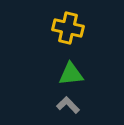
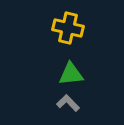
gray L-shape: moved 2 px up
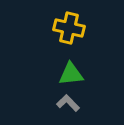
yellow cross: moved 1 px right
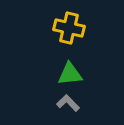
green triangle: moved 1 px left
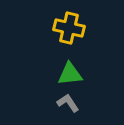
gray L-shape: rotated 10 degrees clockwise
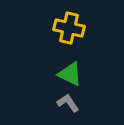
green triangle: rotated 32 degrees clockwise
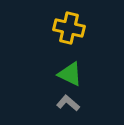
gray L-shape: rotated 15 degrees counterclockwise
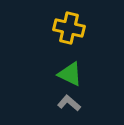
gray L-shape: moved 1 px right
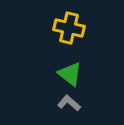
green triangle: rotated 12 degrees clockwise
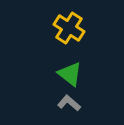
yellow cross: rotated 20 degrees clockwise
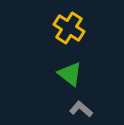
gray L-shape: moved 12 px right, 6 px down
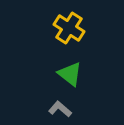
gray L-shape: moved 21 px left
